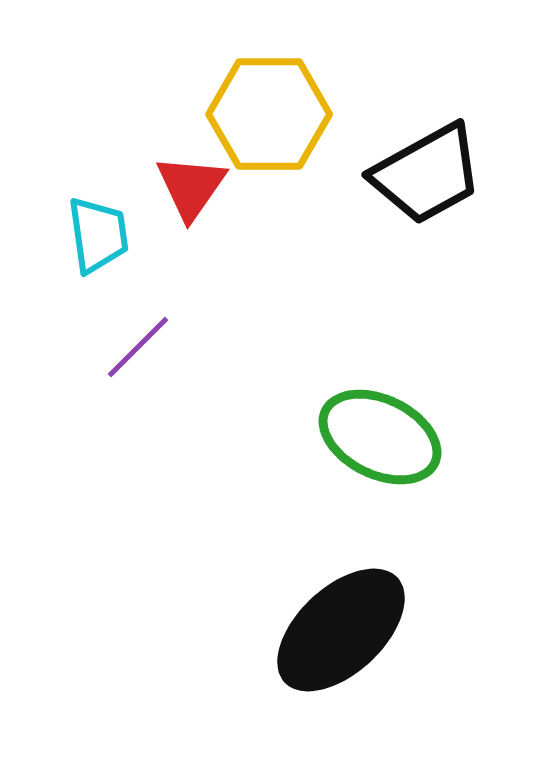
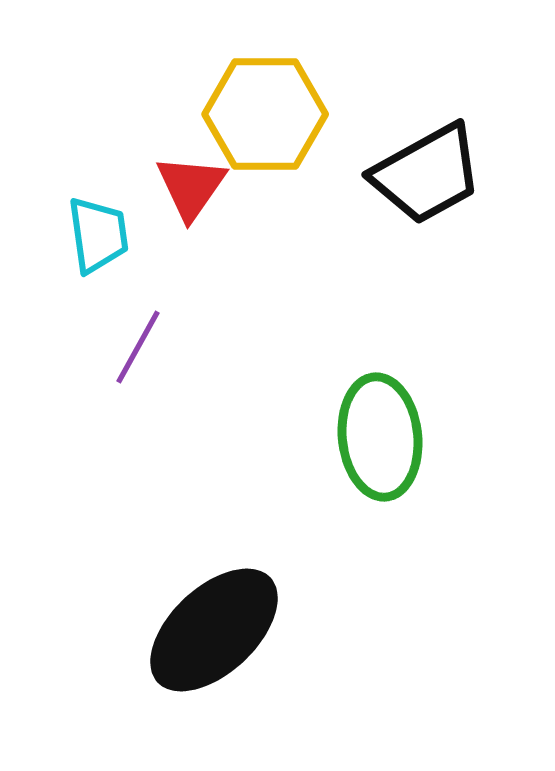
yellow hexagon: moved 4 px left
purple line: rotated 16 degrees counterclockwise
green ellipse: rotated 58 degrees clockwise
black ellipse: moved 127 px left
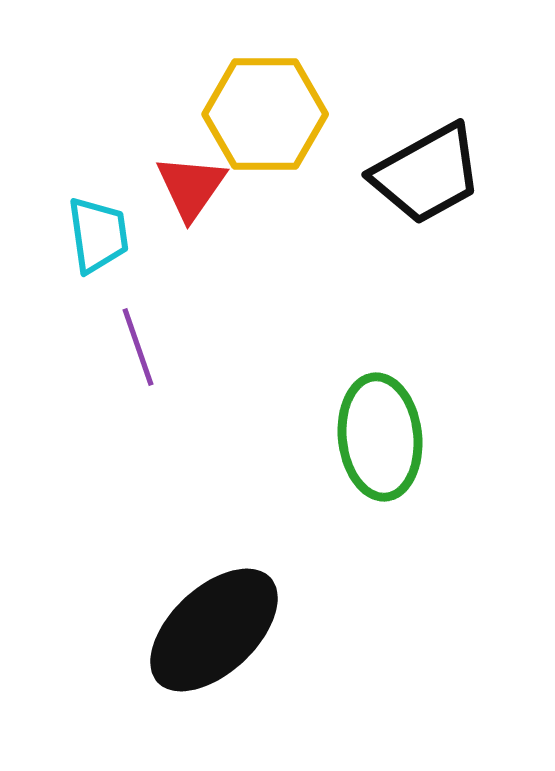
purple line: rotated 48 degrees counterclockwise
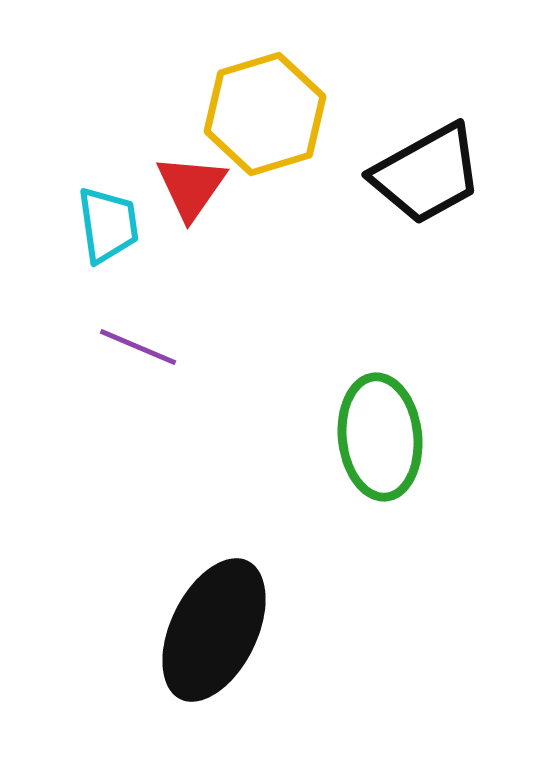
yellow hexagon: rotated 17 degrees counterclockwise
cyan trapezoid: moved 10 px right, 10 px up
purple line: rotated 48 degrees counterclockwise
black ellipse: rotated 21 degrees counterclockwise
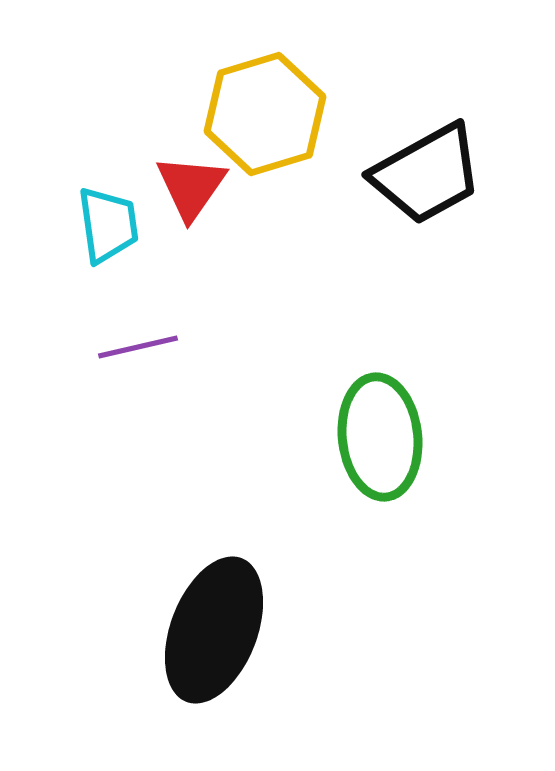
purple line: rotated 36 degrees counterclockwise
black ellipse: rotated 5 degrees counterclockwise
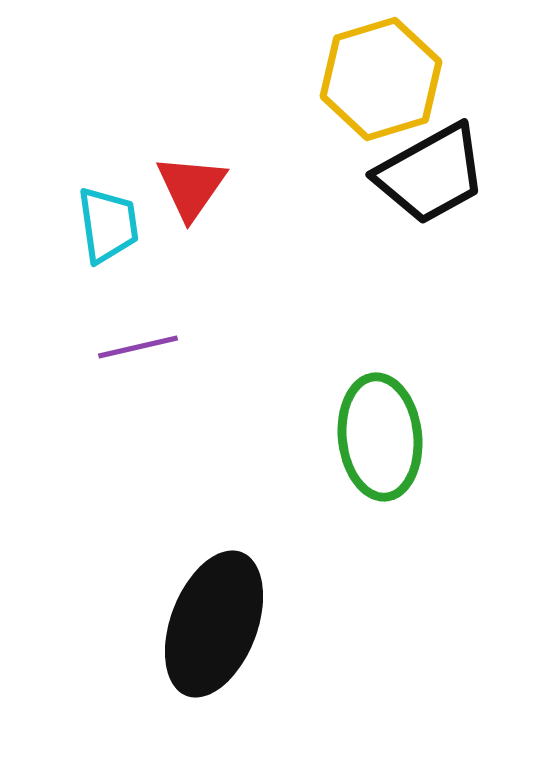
yellow hexagon: moved 116 px right, 35 px up
black trapezoid: moved 4 px right
black ellipse: moved 6 px up
